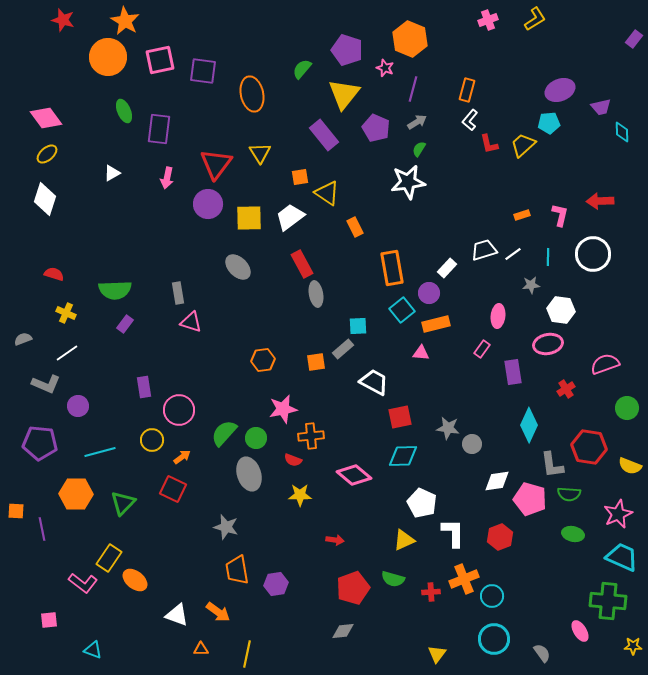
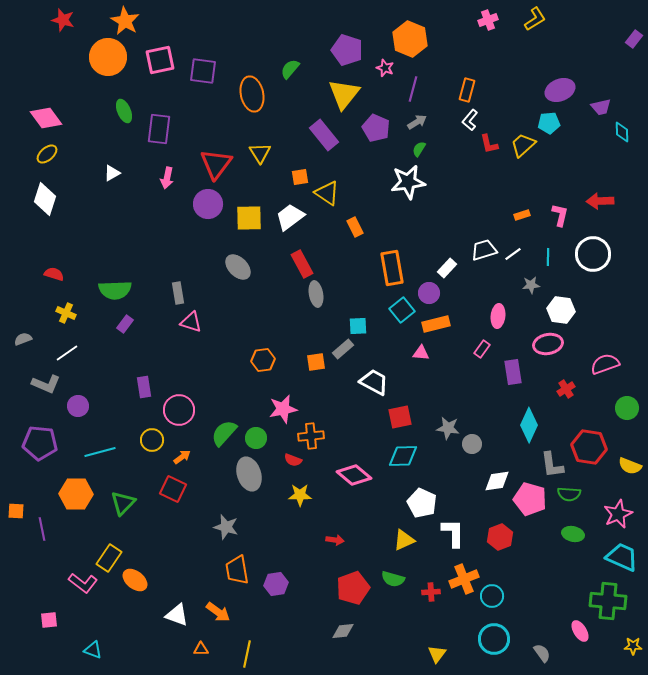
green semicircle at (302, 69): moved 12 px left
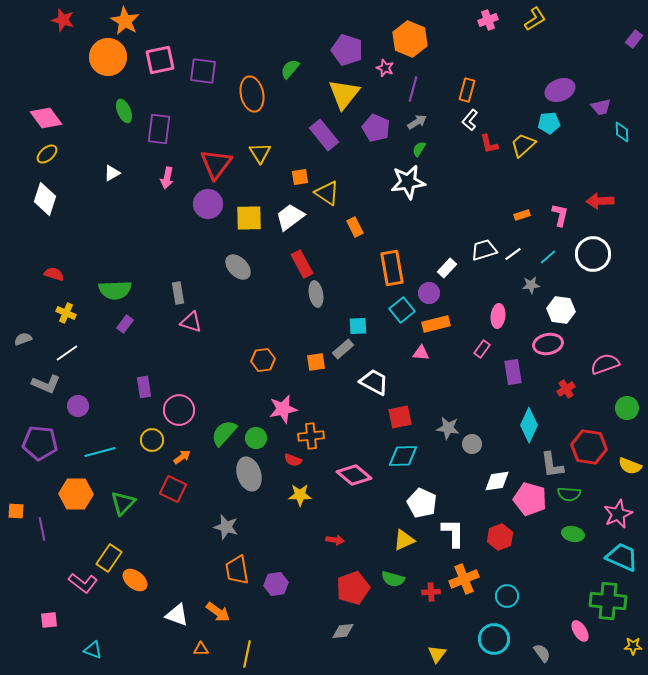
cyan line at (548, 257): rotated 48 degrees clockwise
cyan circle at (492, 596): moved 15 px right
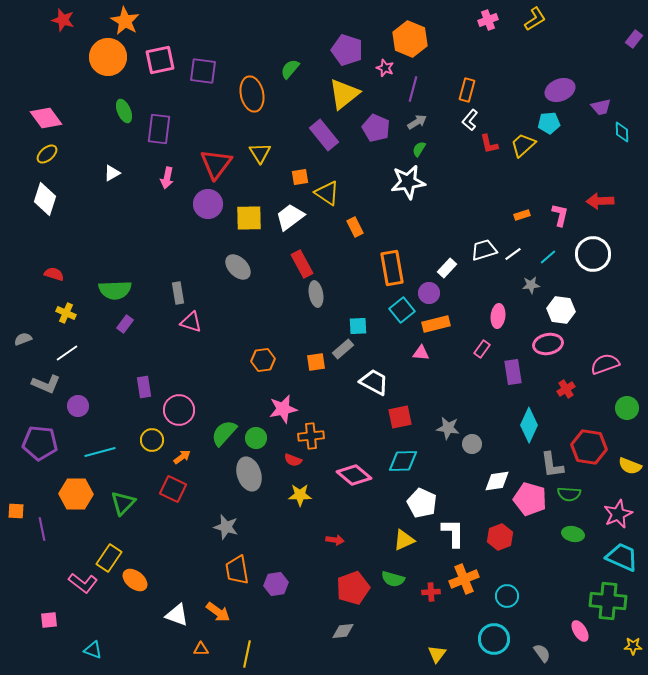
yellow triangle at (344, 94): rotated 12 degrees clockwise
cyan diamond at (403, 456): moved 5 px down
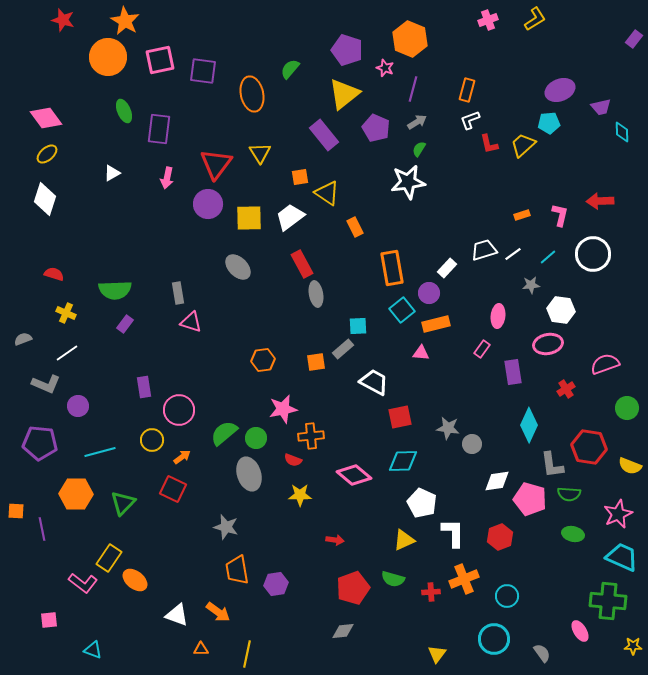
white L-shape at (470, 120): rotated 30 degrees clockwise
green semicircle at (224, 433): rotated 8 degrees clockwise
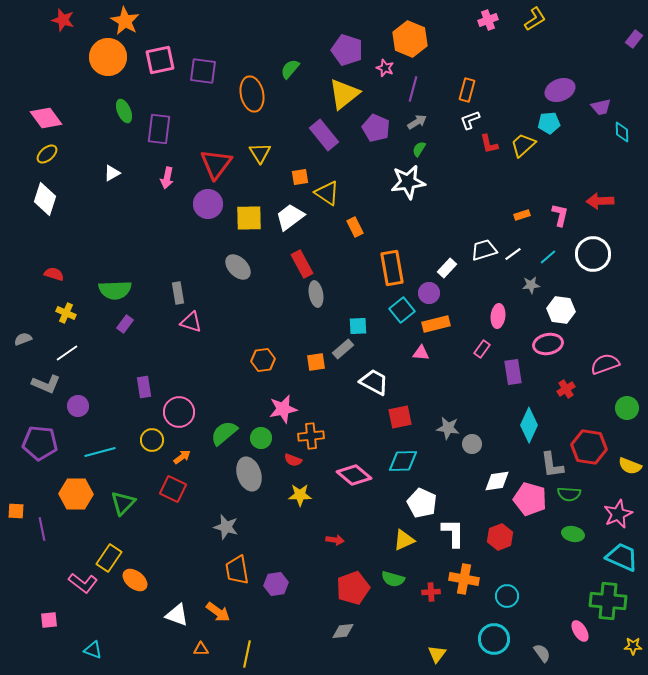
pink circle at (179, 410): moved 2 px down
green circle at (256, 438): moved 5 px right
orange cross at (464, 579): rotated 32 degrees clockwise
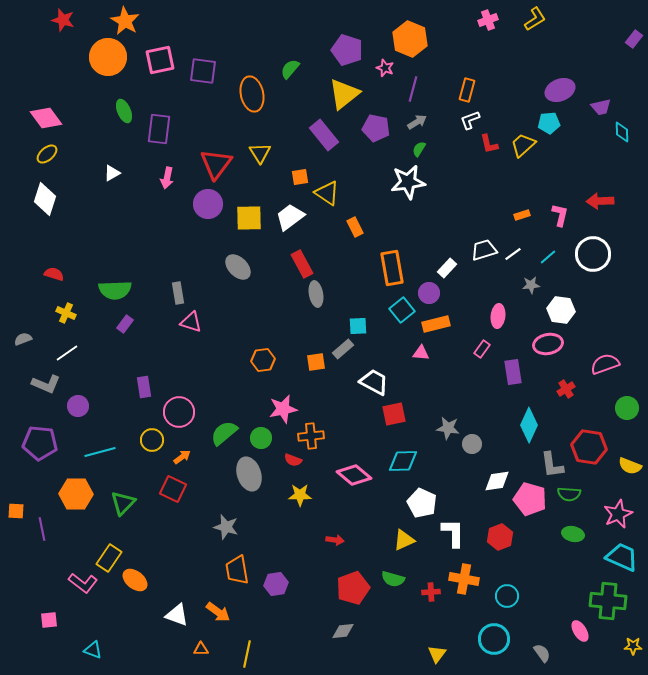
purple pentagon at (376, 128): rotated 12 degrees counterclockwise
red square at (400, 417): moved 6 px left, 3 px up
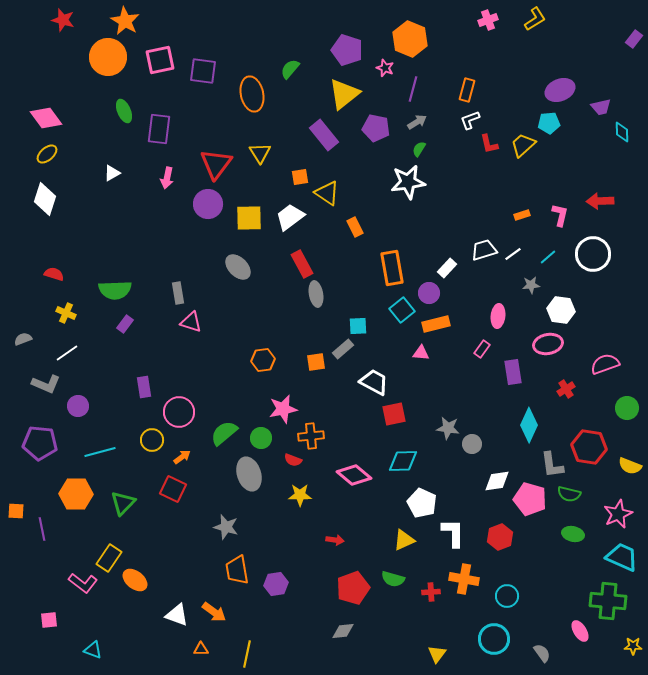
green semicircle at (569, 494): rotated 10 degrees clockwise
orange arrow at (218, 612): moved 4 px left
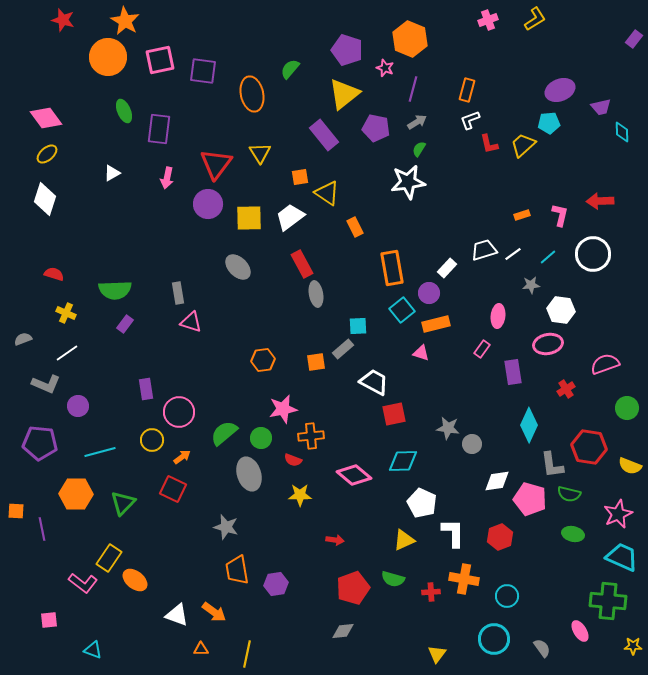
pink triangle at (421, 353): rotated 12 degrees clockwise
purple rectangle at (144, 387): moved 2 px right, 2 px down
gray semicircle at (542, 653): moved 5 px up
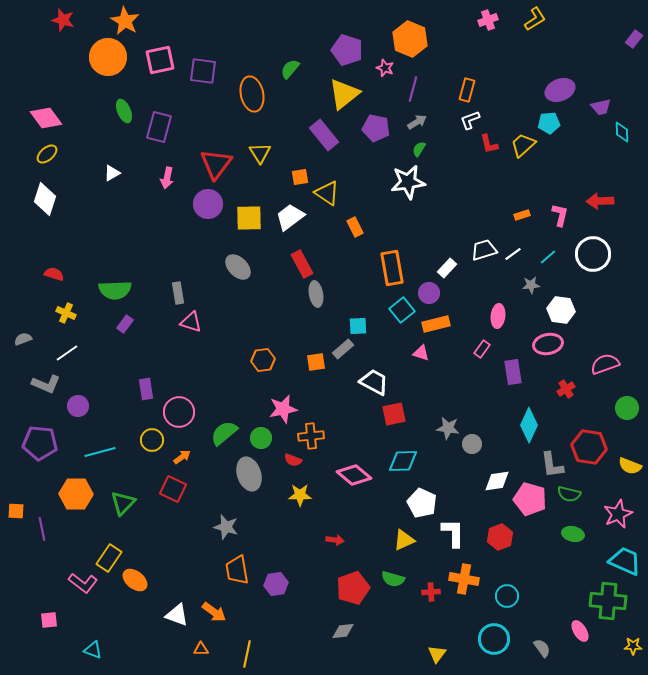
purple rectangle at (159, 129): moved 2 px up; rotated 8 degrees clockwise
cyan trapezoid at (622, 557): moved 3 px right, 4 px down
